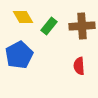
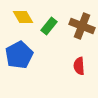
brown cross: rotated 25 degrees clockwise
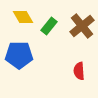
brown cross: rotated 30 degrees clockwise
blue pentagon: rotated 28 degrees clockwise
red semicircle: moved 5 px down
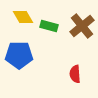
green rectangle: rotated 66 degrees clockwise
red semicircle: moved 4 px left, 3 px down
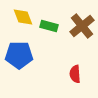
yellow diamond: rotated 10 degrees clockwise
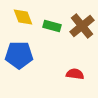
green rectangle: moved 3 px right
red semicircle: rotated 102 degrees clockwise
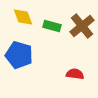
blue pentagon: rotated 16 degrees clockwise
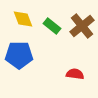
yellow diamond: moved 2 px down
green rectangle: rotated 24 degrees clockwise
blue pentagon: rotated 16 degrees counterclockwise
